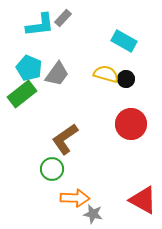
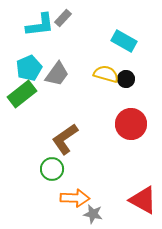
cyan pentagon: rotated 25 degrees clockwise
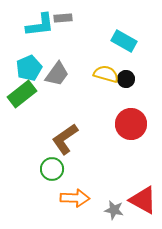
gray rectangle: rotated 42 degrees clockwise
gray star: moved 21 px right, 4 px up
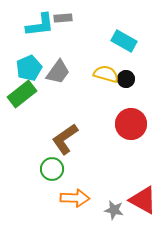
gray trapezoid: moved 1 px right, 2 px up
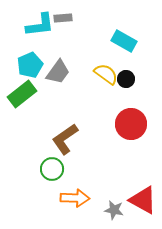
cyan pentagon: moved 1 px right, 3 px up
yellow semicircle: rotated 20 degrees clockwise
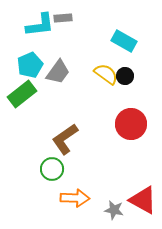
black circle: moved 1 px left, 3 px up
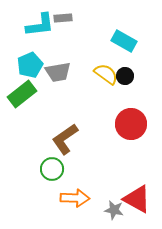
gray trapezoid: rotated 44 degrees clockwise
red triangle: moved 6 px left, 1 px up
